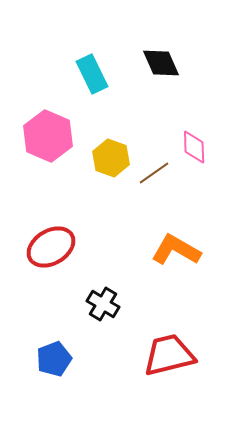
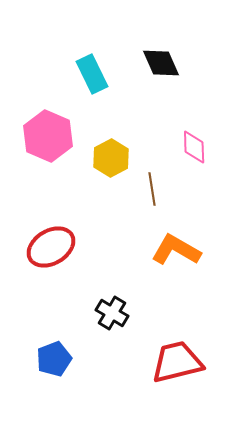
yellow hexagon: rotated 12 degrees clockwise
brown line: moved 2 px left, 16 px down; rotated 64 degrees counterclockwise
black cross: moved 9 px right, 9 px down
red trapezoid: moved 8 px right, 7 px down
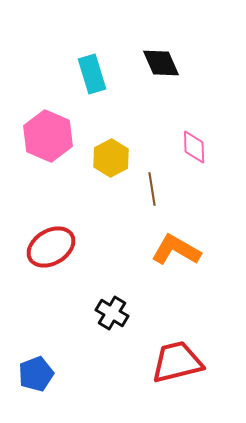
cyan rectangle: rotated 9 degrees clockwise
blue pentagon: moved 18 px left, 15 px down
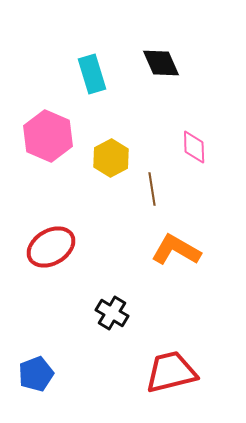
red trapezoid: moved 6 px left, 10 px down
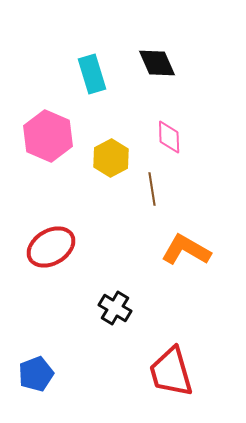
black diamond: moved 4 px left
pink diamond: moved 25 px left, 10 px up
orange L-shape: moved 10 px right
black cross: moved 3 px right, 5 px up
red trapezoid: rotated 92 degrees counterclockwise
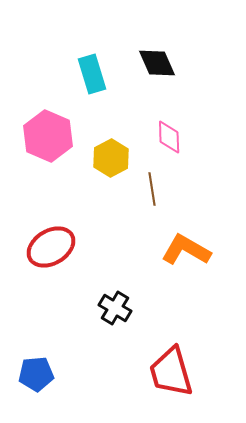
blue pentagon: rotated 16 degrees clockwise
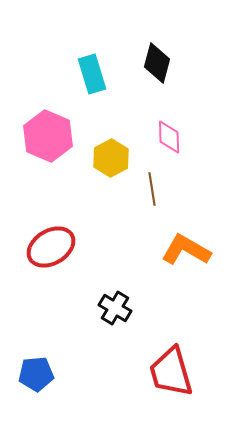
black diamond: rotated 39 degrees clockwise
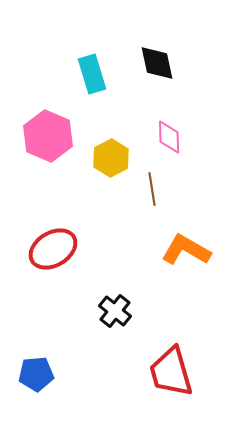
black diamond: rotated 27 degrees counterclockwise
red ellipse: moved 2 px right, 2 px down
black cross: moved 3 px down; rotated 8 degrees clockwise
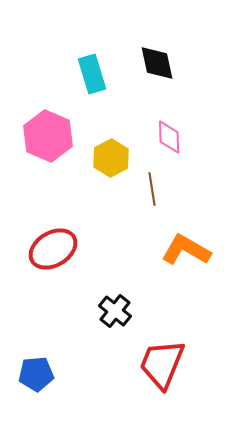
red trapezoid: moved 9 px left, 8 px up; rotated 38 degrees clockwise
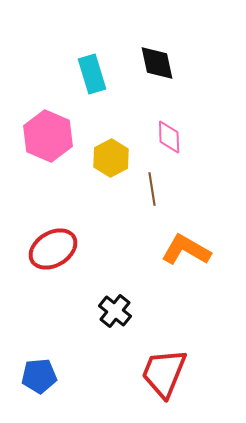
red trapezoid: moved 2 px right, 9 px down
blue pentagon: moved 3 px right, 2 px down
